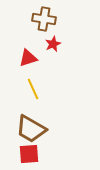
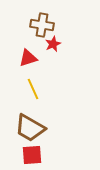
brown cross: moved 2 px left, 6 px down
brown trapezoid: moved 1 px left, 1 px up
red square: moved 3 px right, 1 px down
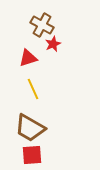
brown cross: rotated 20 degrees clockwise
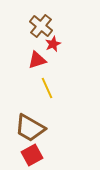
brown cross: moved 1 px left, 1 px down; rotated 10 degrees clockwise
red triangle: moved 9 px right, 2 px down
yellow line: moved 14 px right, 1 px up
red square: rotated 25 degrees counterclockwise
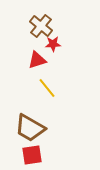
red star: rotated 21 degrees clockwise
yellow line: rotated 15 degrees counterclockwise
red square: rotated 20 degrees clockwise
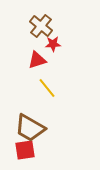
red square: moved 7 px left, 5 px up
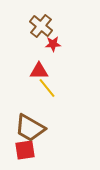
red triangle: moved 2 px right, 11 px down; rotated 18 degrees clockwise
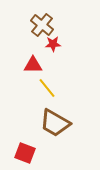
brown cross: moved 1 px right, 1 px up
red triangle: moved 6 px left, 6 px up
brown trapezoid: moved 25 px right, 5 px up
red square: moved 3 px down; rotated 30 degrees clockwise
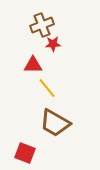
brown cross: rotated 30 degrees clockwise
